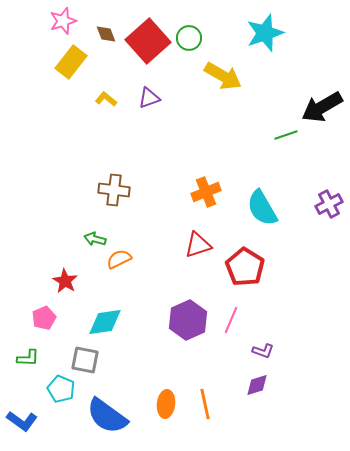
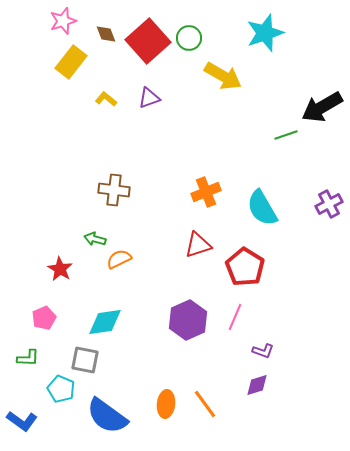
red star: moved 5 px left, 12 px up
pink line: moved 4 px right, 3 px up
orange line: rotated 24 degrees counterclockwise
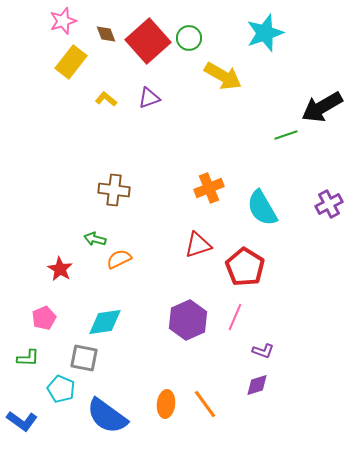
orange cross: moved 3 px right, 4 px up
gray square: moved 1 px left, 2 px up
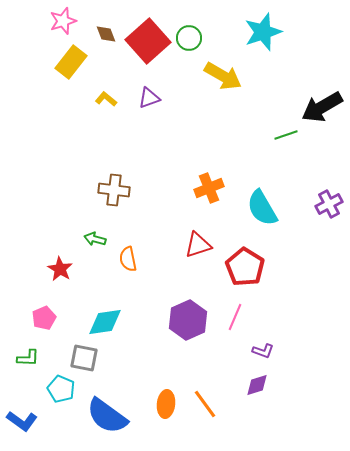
cyan star: moved 2 px left, 1 px up
orange semicircle: moved 9 px right; rotated 75 degrees counterclockwise
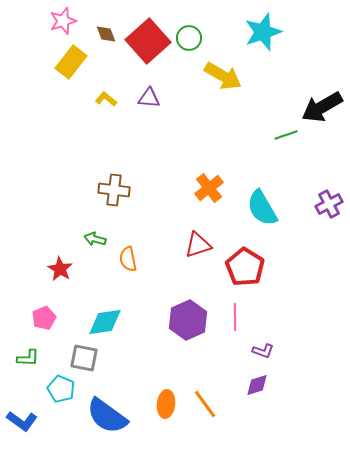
purple triangle: rotated 25 degrees clockwise
orange cross: rotated 16 degrees counterclockwise
pink line: rotated 24 degrees counterclockwise
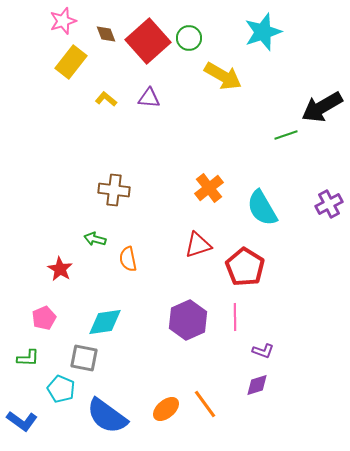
orange ellipse: moved 5 px down; rotated 44 degrees clockwise
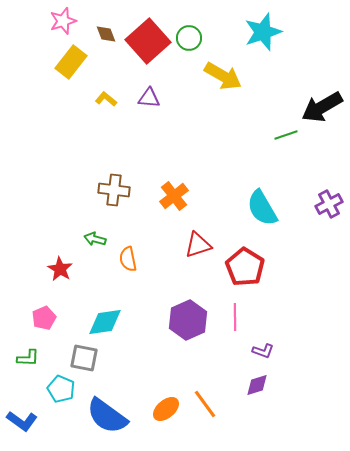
orange cross: moved 35 px left, 8 px down
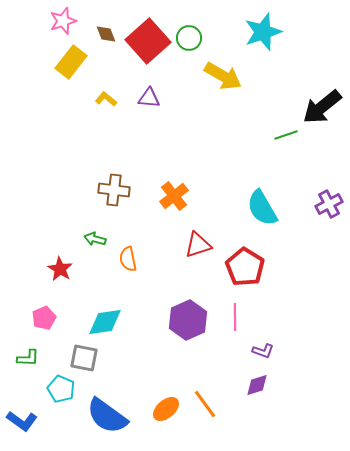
black arrow: rotated 9 degrees counterclockwise
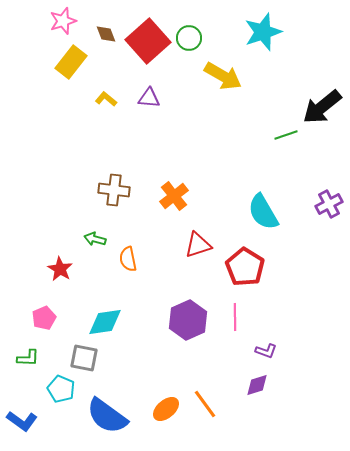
cyan semicircle: moved 1 px right, 4 px down
purple L-shape: moved 3 px right
